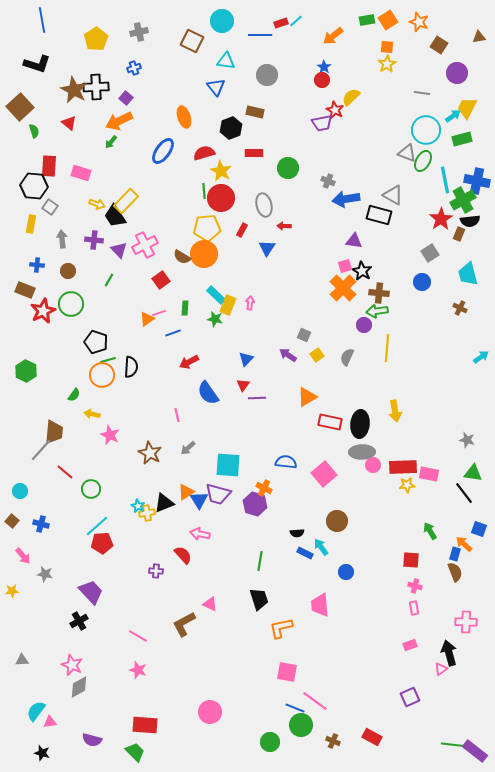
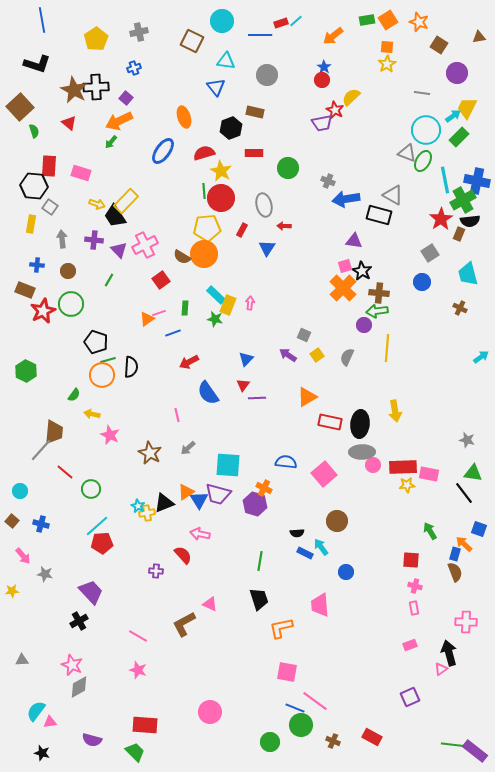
green rectangle at (462, 139): moved 3 px left, 2 px up; rotated 30 degrees counterclockwise
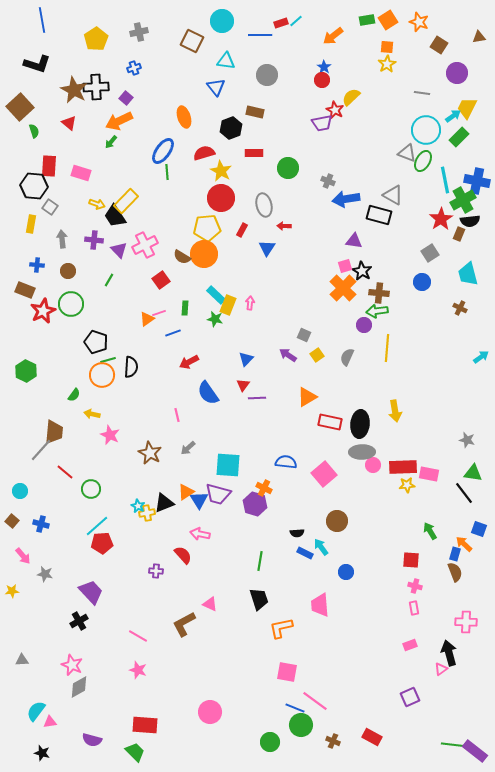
green line at (204, 191): moved 37 px left, 19 px up
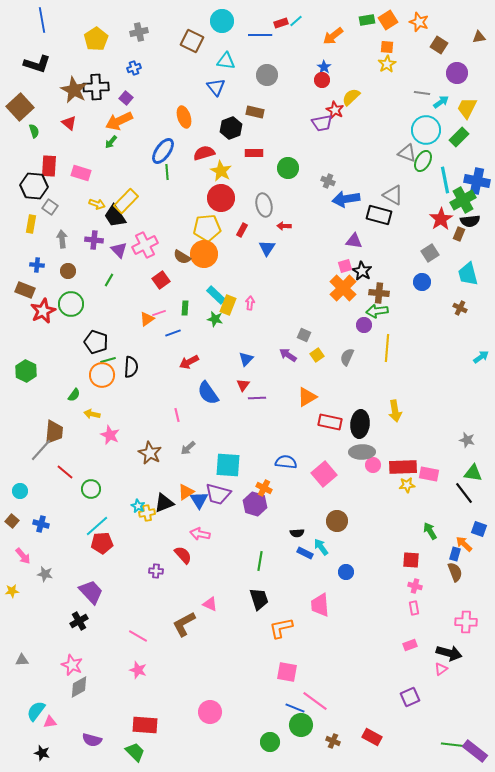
cyan arrow at (453, 116): moved 12 px left, 14 px up
black arrow at (449, 653): rotated 120 degrees clockwise
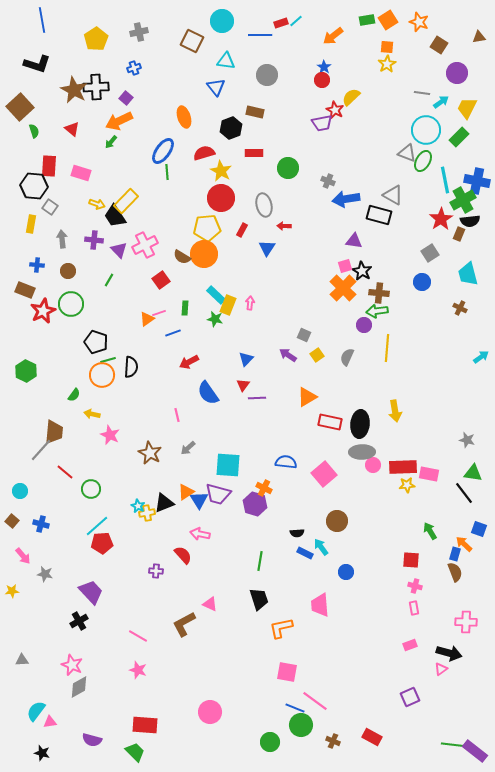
red triangle at (69, 123): moved 3 px right, 6 px down
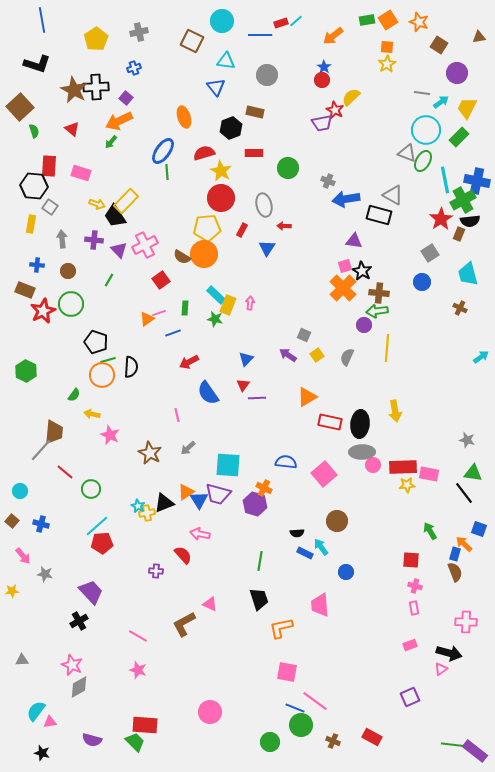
green trapezoid at (135, 752): moved 10 px up
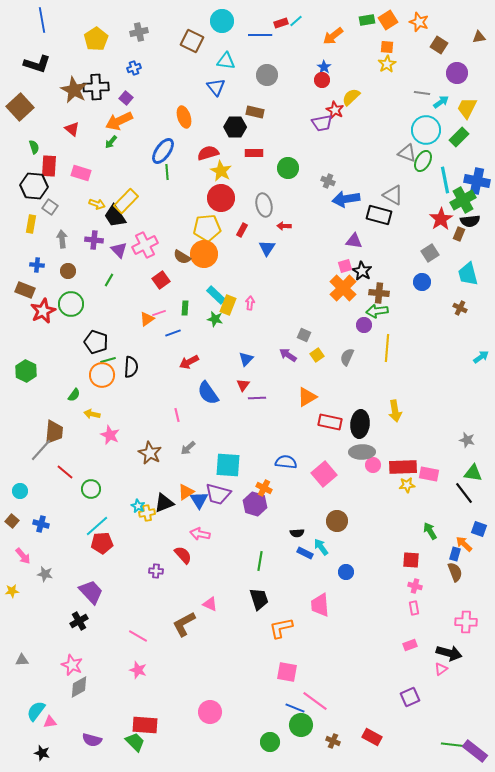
black hexagon at (231, 128): moved 4 px right, 1 px up; rotated 20 degrees clockwise
green semicircle at (34, 131): moved 16 px down
red semicircle at (204, 153): moved 4 px right
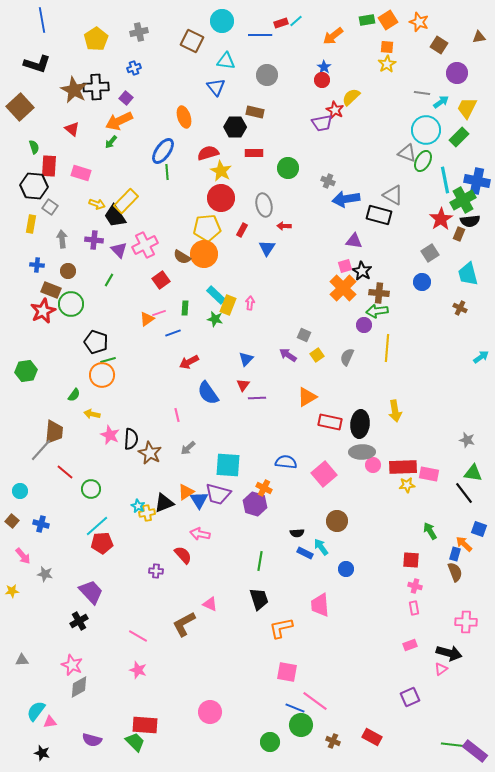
brown rectangle at (25, 290): moved 26 px right
black semicircle at (131, 367): moved 72 px down
green hexagon at (26, 371): rotated 25 degrees clockwise
blue circle at (346, 572): moved 3 px up
